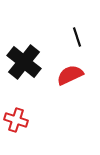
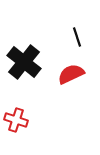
red semicircle: moved 1 px right, 1 px up
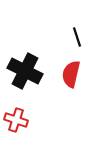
black cross: moved 1 px right, 9 px down; rotated 12 degrees counterclockwise
red semicircle: rotated 52 degrees counterclockwise
